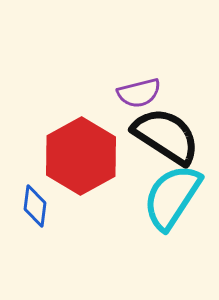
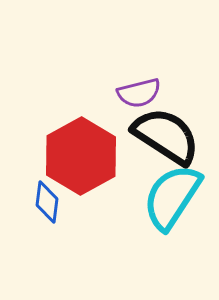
blue diamond: moved 12 px right, 4 px up
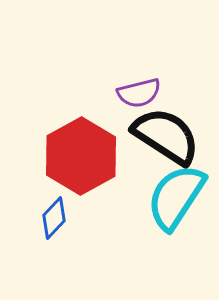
cyan semicircle: moved 4 px right
blue diamond: moved 7 px right, 16 px down; rotated 36 degrees clockwise
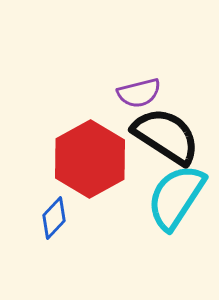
red hexagon: moved 9 px right, 3 px down
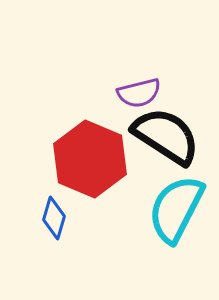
red hexagon: rotated 8 degrees counterclockwise
cyan semicircle: moved 12 px down; rotated 6 degrees counterclockwise
blue diamond: rotated 27 degrees counterclockwise
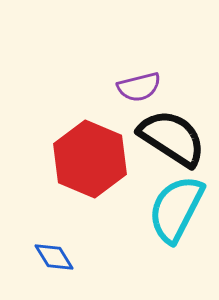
purple semicircle: moved 6 px up
black semicircle: moved 6 px right, 2 px down
blue diamond: moved 39 px down; rotated 48 degrees counterclockwise
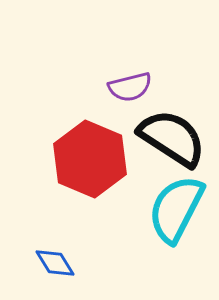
purple semicircle: moved 9 px left
blue diamond: moved 1 px right, 6 px down
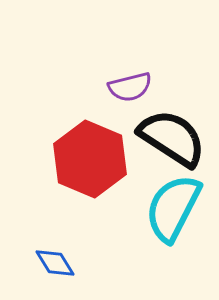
cyan semicircle: moved 3 px left, 1 px up
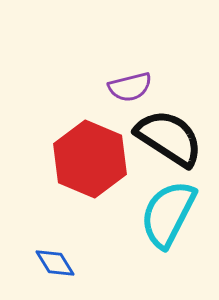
black semicircle: moved 3 px left
cyan semicircle: moved 5 px left, 6 px down
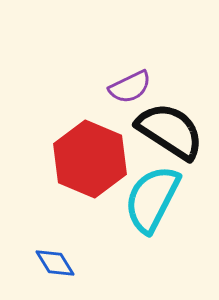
purple semicircle: rotated 12 degrees counterclockwise
black semicircle: moved 1 px right, 7 px up
cyan semicircle: moved 16 px left, 15 px up
